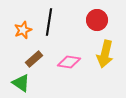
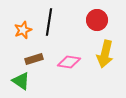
brown rectangle: rotated 24 degrees clockwise
green triangle: moved 2 px up
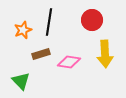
red circle: moved 5 px left
yellow arrow: rotated 16 degrees counterclockwise
brown rectangle: moved 7 px right, 5 px up
green triangle: rotated 12 degrees clockwise
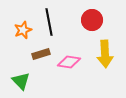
black line: rotated 20 degrees counterclockwise
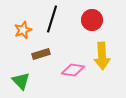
black line: moved 3 px right, 3 px up; rotated 28 degrees clockwise
yellow arrow: moved 3 px left, 2 px down
pink diamond: moved 4 px right, 8 px down
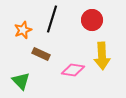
brown rectangle: rotated 42 degrees clockwise
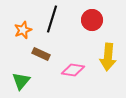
yellow arrow: moved 6 px right, 1 px down; rotated 8 degrees clockwise
green triangle: rotated 24 degrees clockwise
